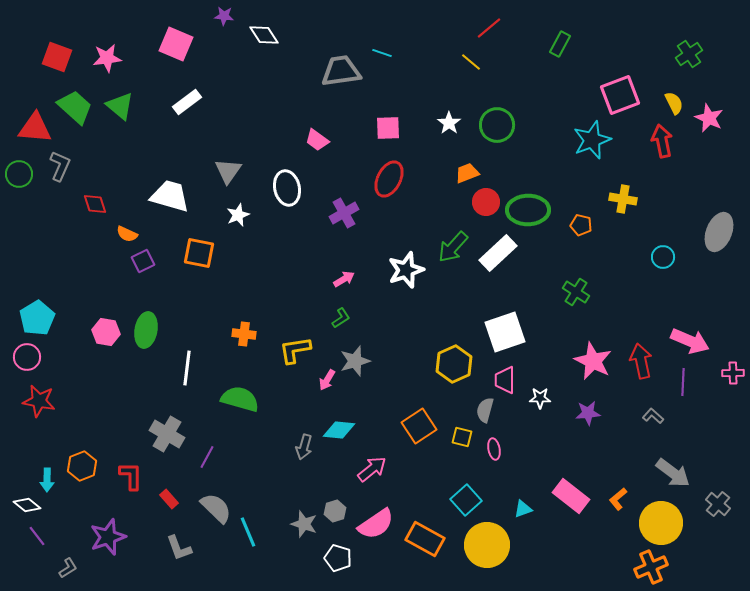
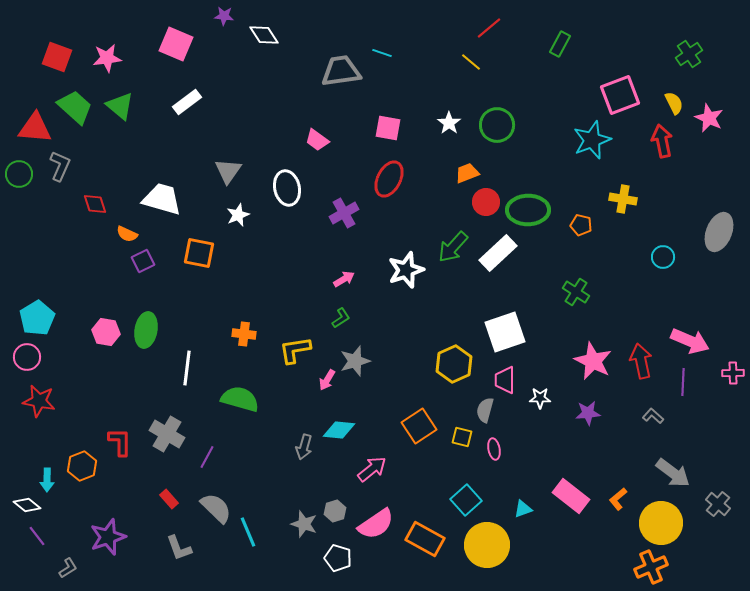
pink square at (388, 128): rotated 12 degrees clockwise
white trapezoid at (170, 196): moved 8 px left, 3 px down
red L-shape at (131, 476): moved 11 px left, 34 px up
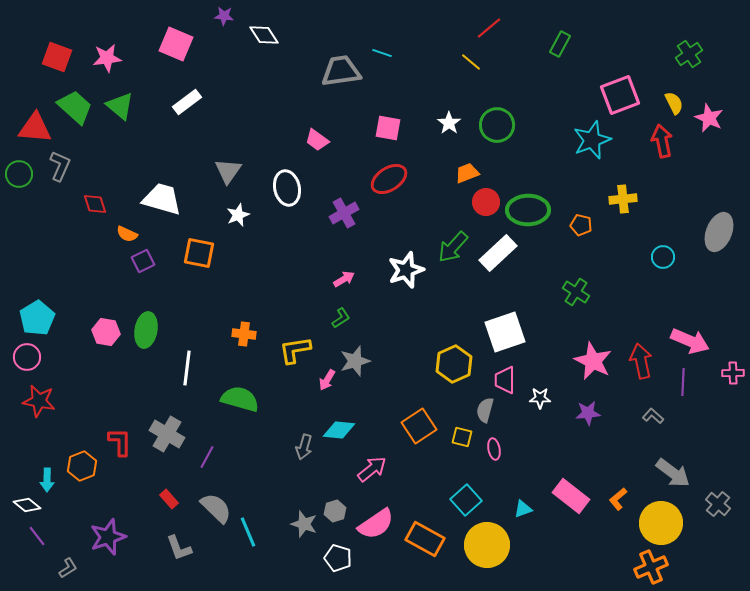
red ellipse at (389, 179): rotated 30 degrees clockwise
yellow cross at (623, 199): rotated 16 degrees counterclockwise
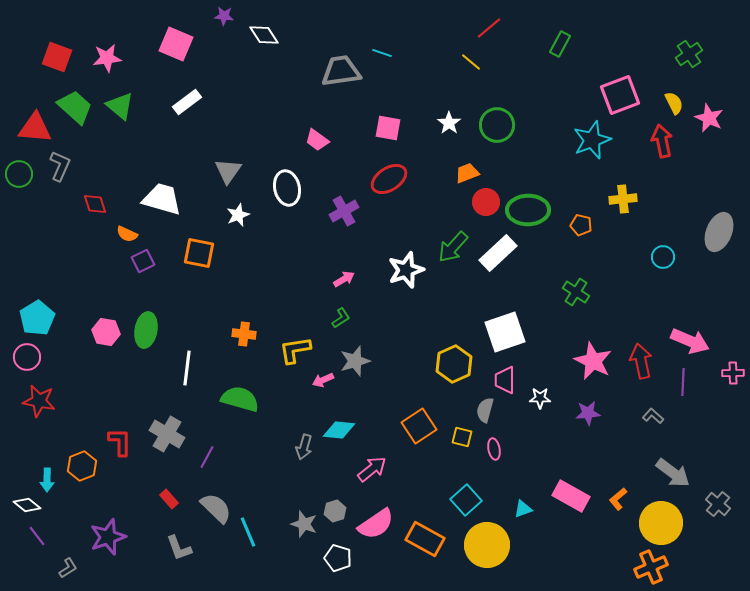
purple cross at (344, 213): moved 2 px up
pink arrow at (327, 380): moved 4 px left; rotated 35 degrees clockwise
pink rectangle at (571, 496): rotated 9 degrees counterclockwise
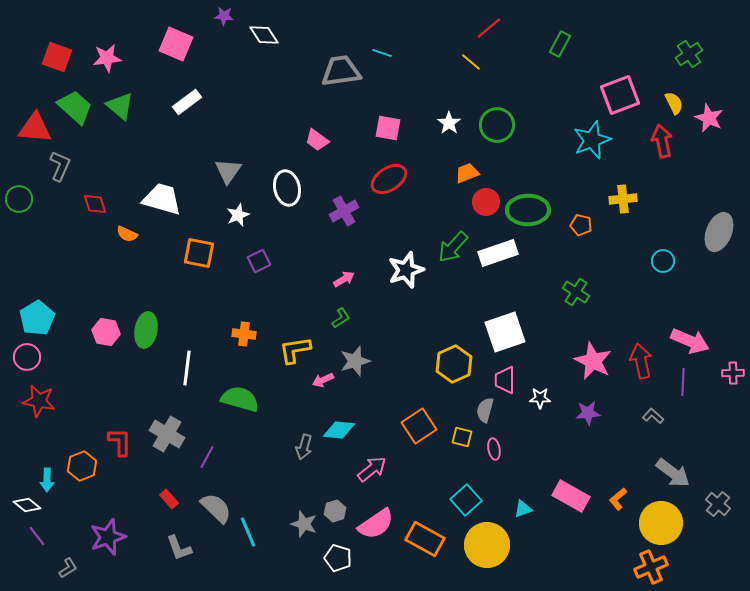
green circle at (19, 174): moved 25 px down
white rectangle at (498, 253): rotated 24 degrees clockwise
cyan circle at (663, 257): moved 4 px down
purple square at (143, 261): moved 116 px right
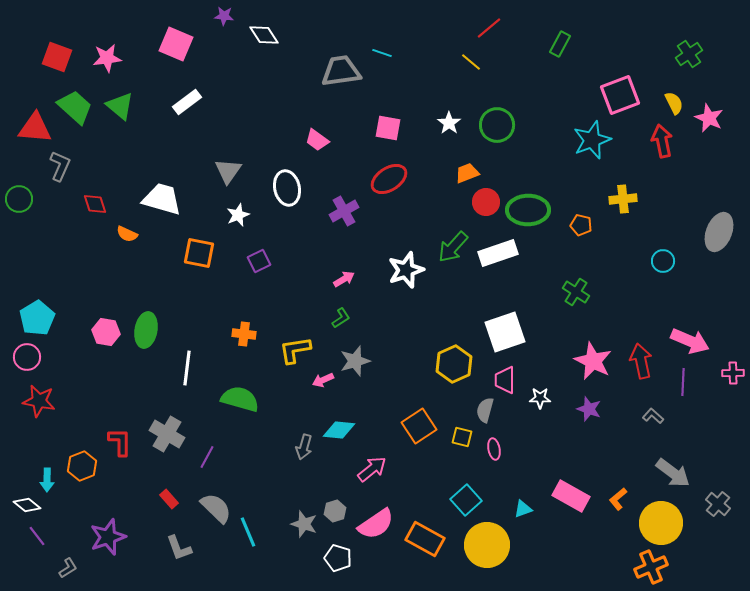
purple star at (588, 413): moved 1 px right, 4 px up; rotated 25 degrees clockwise
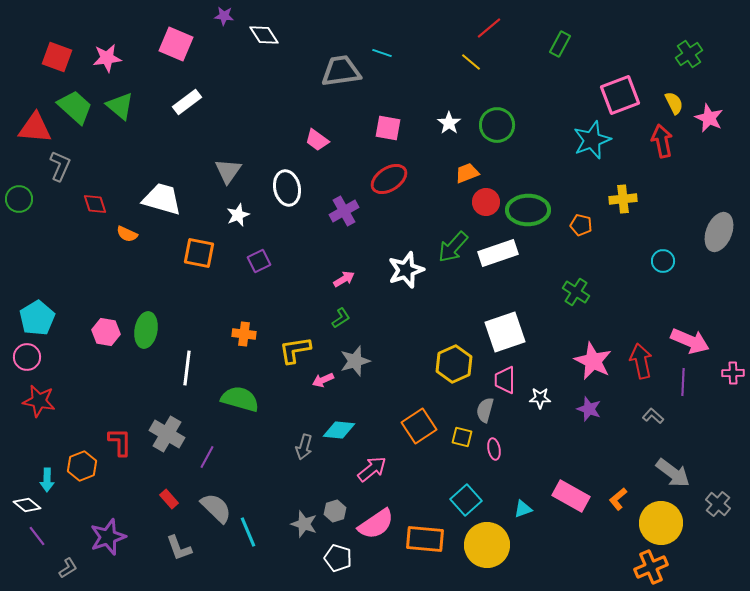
orange rectangle at (425, 539): rotated 24 degrees counterclockwise
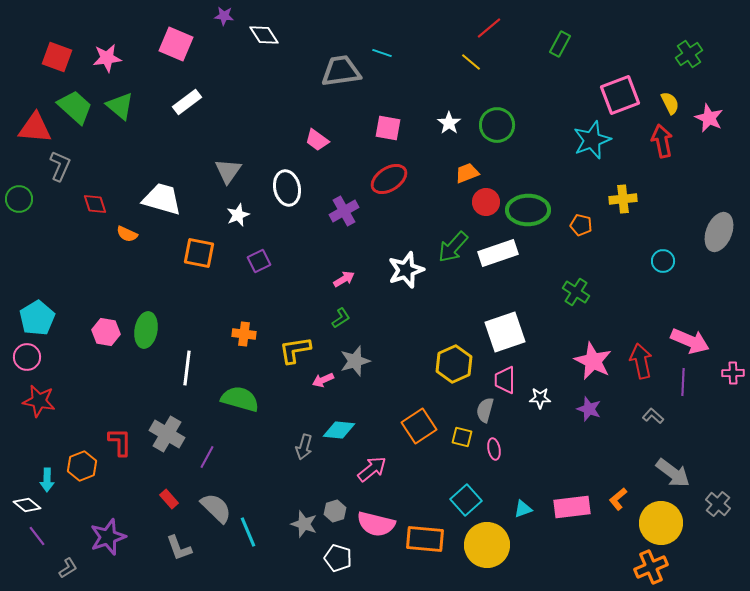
yellow semicircle at (674, 103): moved 4 px left
pink rectangle at (571, 496): moved 1 px right, 11 px down; rotated 36 degrees counterclockwise
pink semicircle at (376, 524): rotated 48 degrees clockwise
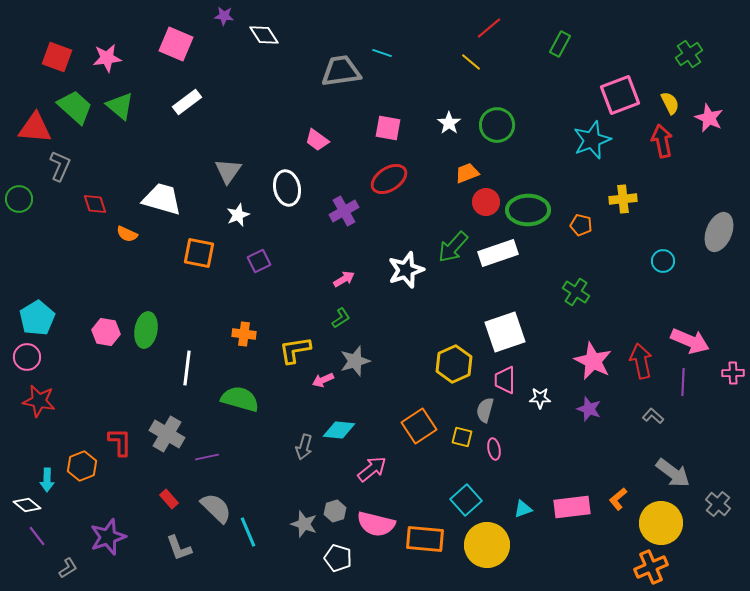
purple line at (207, 457): rotated 50 degrees clockwise
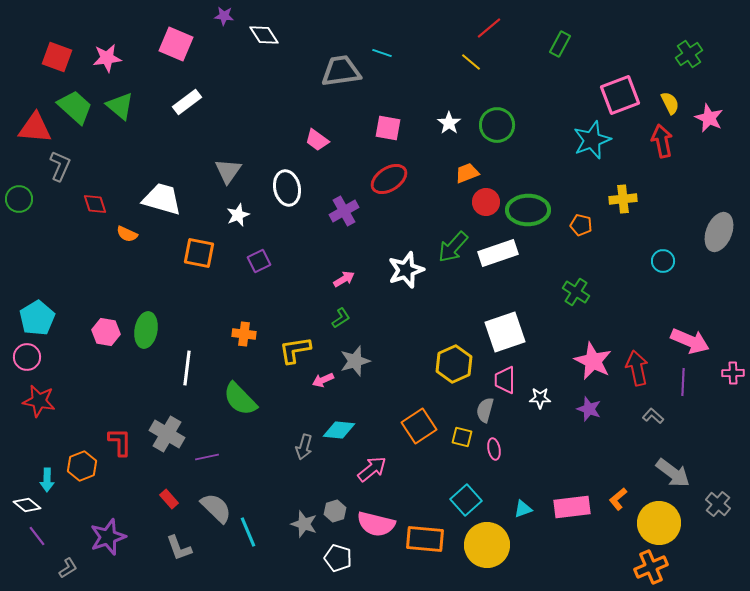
red arrow at (641, 361): moved 4 px left, 7 px down
green semicircle at (240, 399): rotated 150 degrees counterclockwise
yellow circle at (661, 523): moved 2 px left
